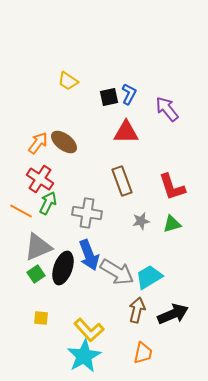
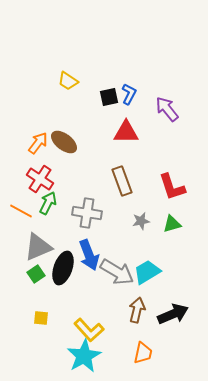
cyan trapezoid: moved 2 px left, 5 px up
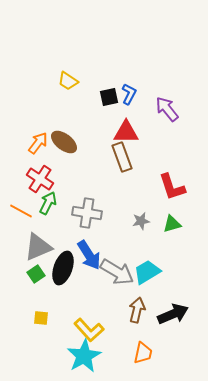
brown rectangle: moved 24 px up
blue arrow: rotated 12 degrees counterclockwise
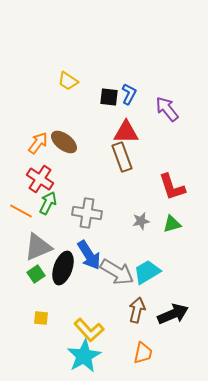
black square: rotated 18 degrees clockwise
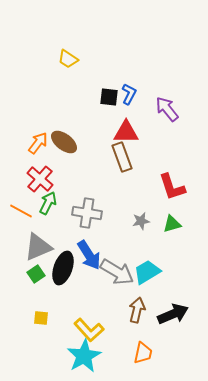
yellow trapezoid: moved 22 px up
red cross: rotated 8 degrees clockwise
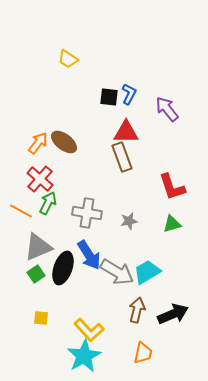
gray star: moved 12 px left
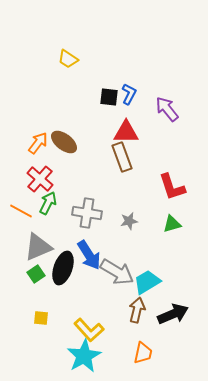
cyan trapezoid: moved 10 px down
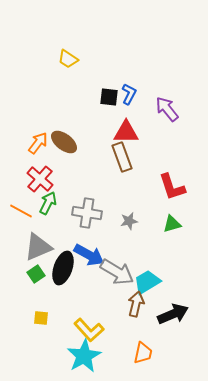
blue arrow: rotated 28 degrees counterclockwise
brown arrow: moved 1 px left, 6 px up
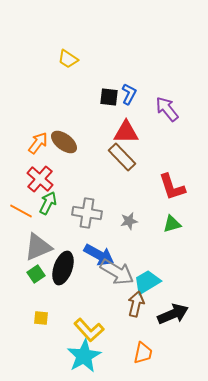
brown rectangle: rotated 24 degrees counterclockwise
blue arrow: moved 10 px right
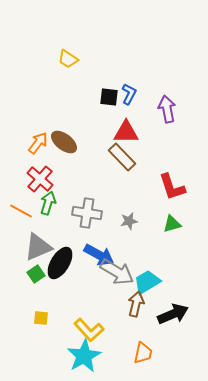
purple arrow: rotated 28 degrees clockwise
green arrow: rotated 10 degrees counterclockwise
black ellipse: moved 3 px left, 5 px up; rotated 12 degrees clockwise
